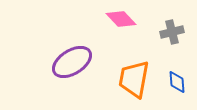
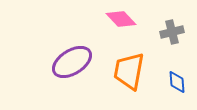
orange trapezoid: moved 5 px left, 8 px up
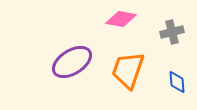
pink diamond: rotated 36 degrees counterclockwise
orange trapezoid: moved 1 px left, 1 px up; rotated 9 degrees clockwise
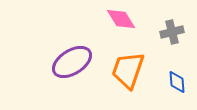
pink diamond: rotated 48 degrees clockwise
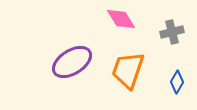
blue diamond: rotated 35 degrees clockwise
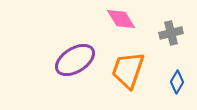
gray cross: moved 1 px left, 1 px down
purple ellipse: moved 3 px right, 2 px up
